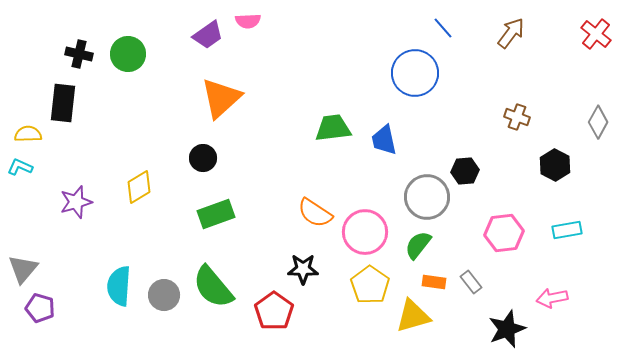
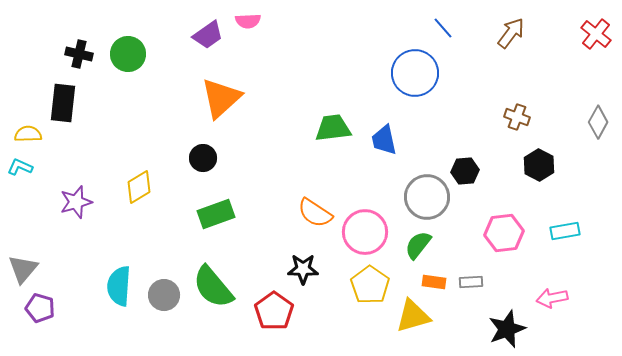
black hexagon at (555, 165): moved 16 px left
cyan rectangle at (567, 230): moved 2 px left, 1 px down
gray rectangle at (471, 282): rotated 55 degrees counterclockwise
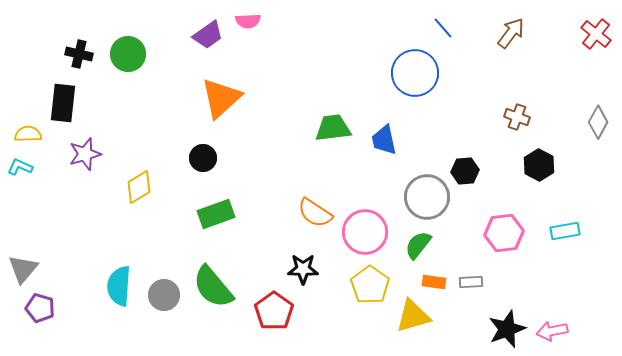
purple star at (76, 202): moved 9 px right, 48 px up
pink arrow at (552, 298): moved 33 px down
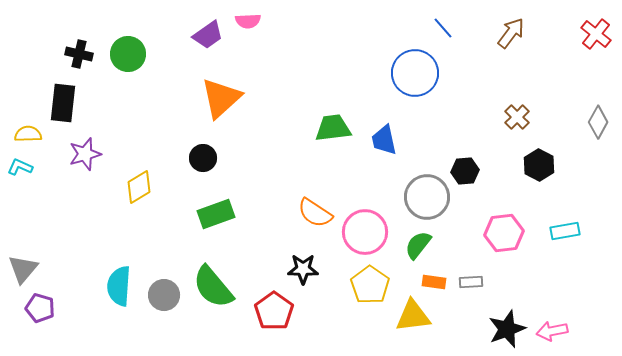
brown cross at (517, 117): rotated 25 degrees clockwise
yellow triangle at (413, 316): rotated 9 degrees clockwise
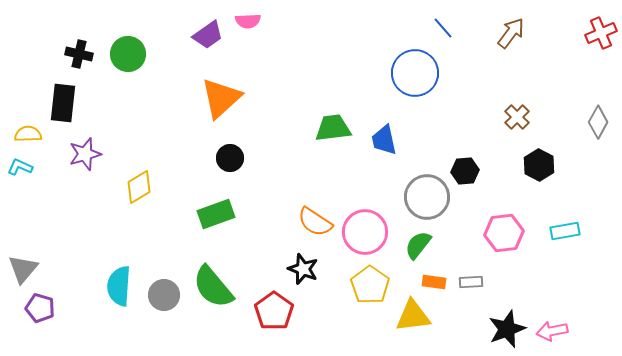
red cross at (596, 34): moved 5 px right, 1 px up; rotated 28 degrees clockwise
black circle at (203, 158): moved 27 px right
orange semicircle at (315, 213): moved 9 px down
black star at (303, 269): rotated 20 degrees clockwise
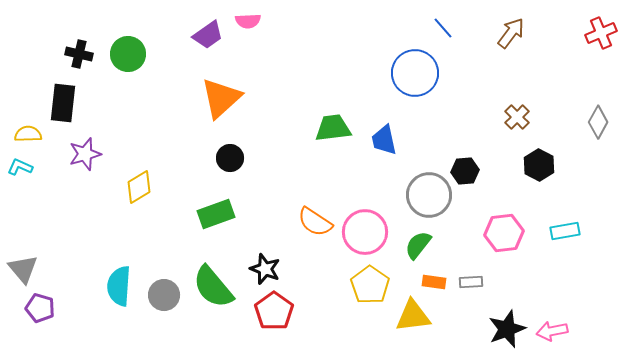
gray circle at (427, 197): moved 2 px right, 2 px up
gray triangle at (23, 269): rotated 20 degrees counterclockwise
black star at (303, 269): moved 38 px left
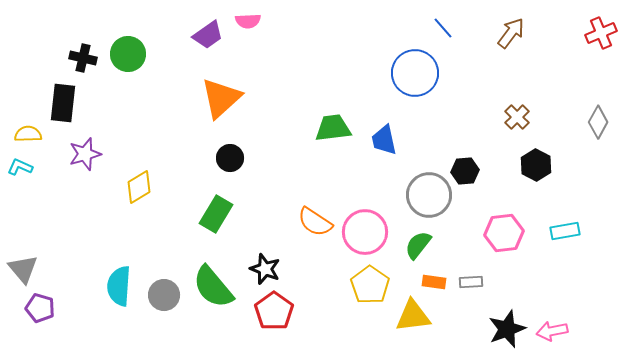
black cross at (79, 54): moved 4 px right, 4 px down
black hexagon at (539, 165): moved 3 px left
green rectangle at (216, 214): rotated 39 degrees counterclockwise
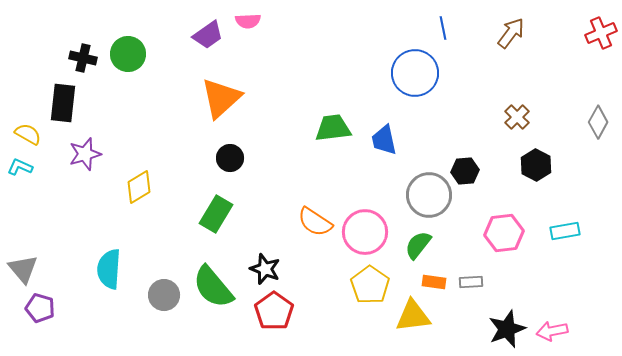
blue line at (443, 28): rotated 30 degrees clockwise
yellow semicircle at (28, 134): rotated 32 degrees clockwise
cyan semicircle at (119, 286): moved 10 px left, 17 px up
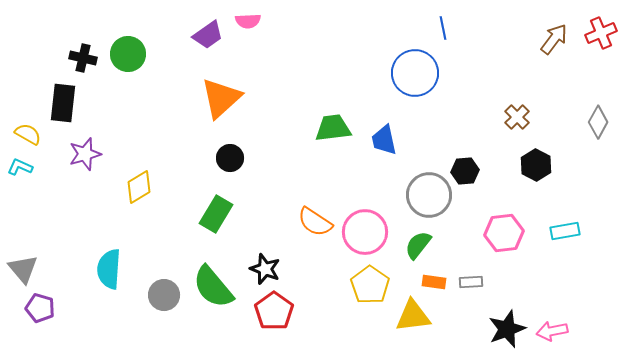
brown arrow at (511, 33): moved 43 px right, 6 px down
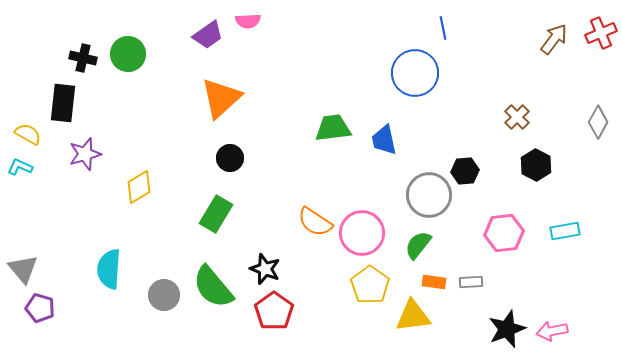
pink circle at (365, 232): moved 3 px left, 1 px down
